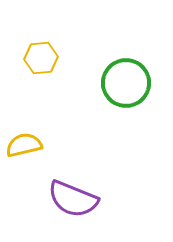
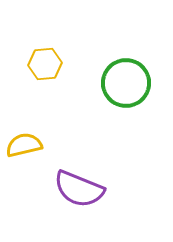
yellow hexagon: moved 4 px right, 6 px down
purple semicircle: moved 6 px right, 10 px up
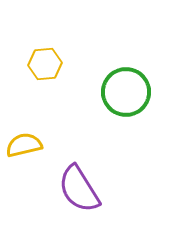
green circle: moved 9 px down
purple semicircle: rotated 36 degrees clockwise
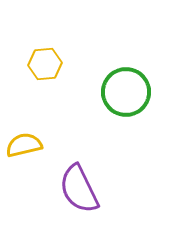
purple semicircle: rotated 6 degrees clockwise
